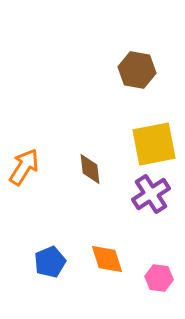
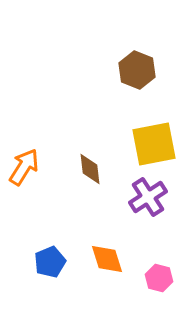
brown hexagon: rotated 12 degrees clockwise
purple cross: moved 3 px left, 3 px down
pink hexagon: rotated 8 degrees clockwise
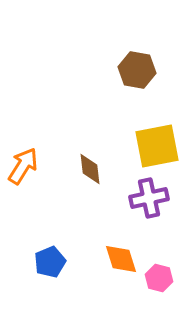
brown hexagon: rotated 12 degrees counterclockwise
yellow square: moved 3 px right, 2 px down
orange arrow: moved 1 px left, 1 px up
purple cross: moved 1 px right, 1 px down; rotated 21 degrees clockwise
orange diamond: moved 14 px right
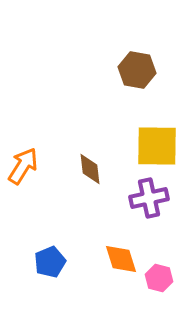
yellow square: rotated 12 degrees clockwise
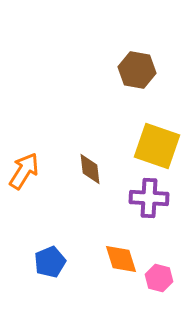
yellow square: rotated 18 degrees clockwise
orange arrow: moved 1 px right, 5 px down
purple cross: rotated 15 degrees clockwise
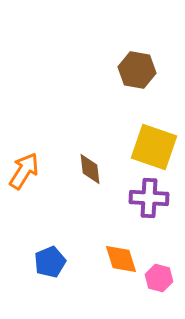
yellow square: moved 3 px left, 1 px down
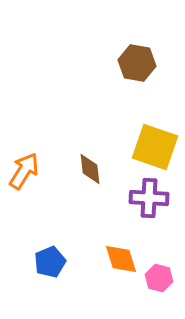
brown hexagon: moved 7 px up
yellow square: moved 1 px right
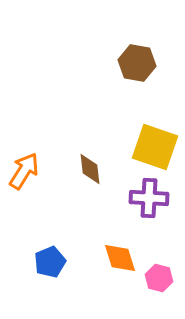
orange diamond: moved 1 px left, 1 px up
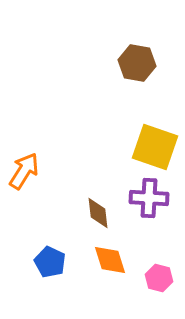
brown diamond: moved 8 px right, 44 px down
orange diamond: moved 10 px left, 2 px down
blue pentagon: rotated 24 degrees counterclockwise
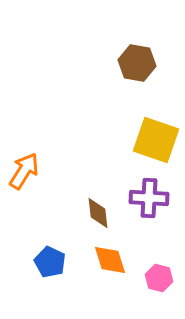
yellow square: moved 1 px right, 7 px up
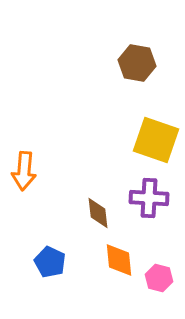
orange arrow: rotated 153 degrees clockwise
orange diamond: moved 9 px right; rotated 12 degrees clockwise
